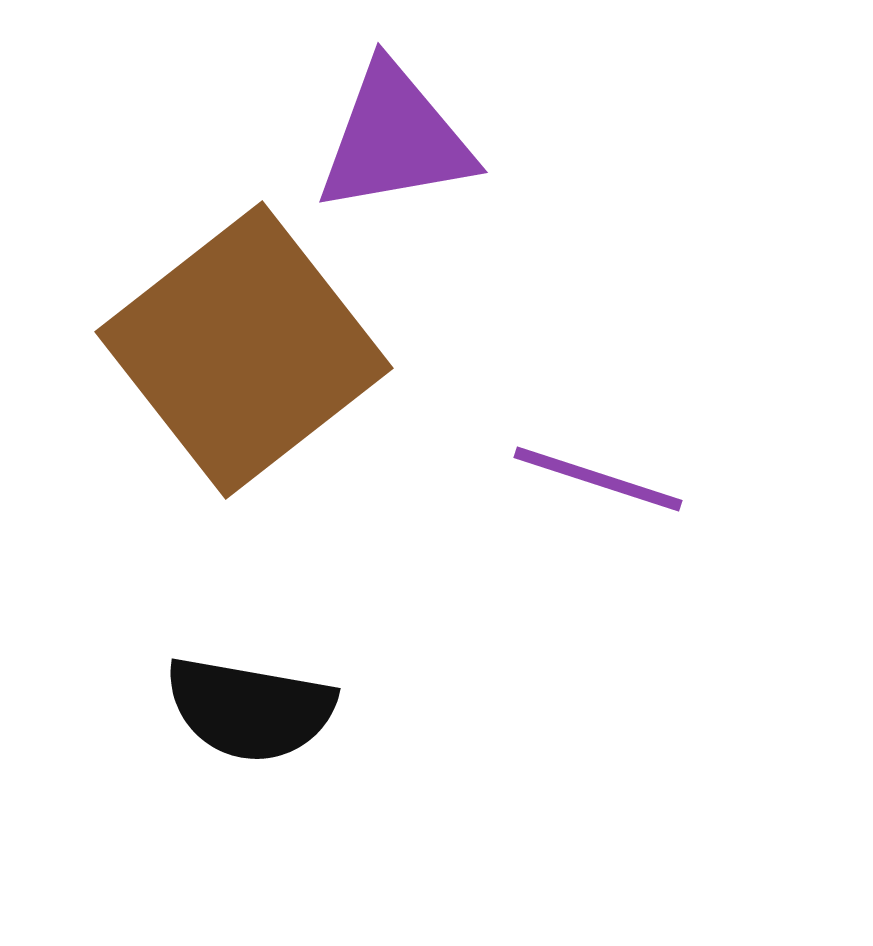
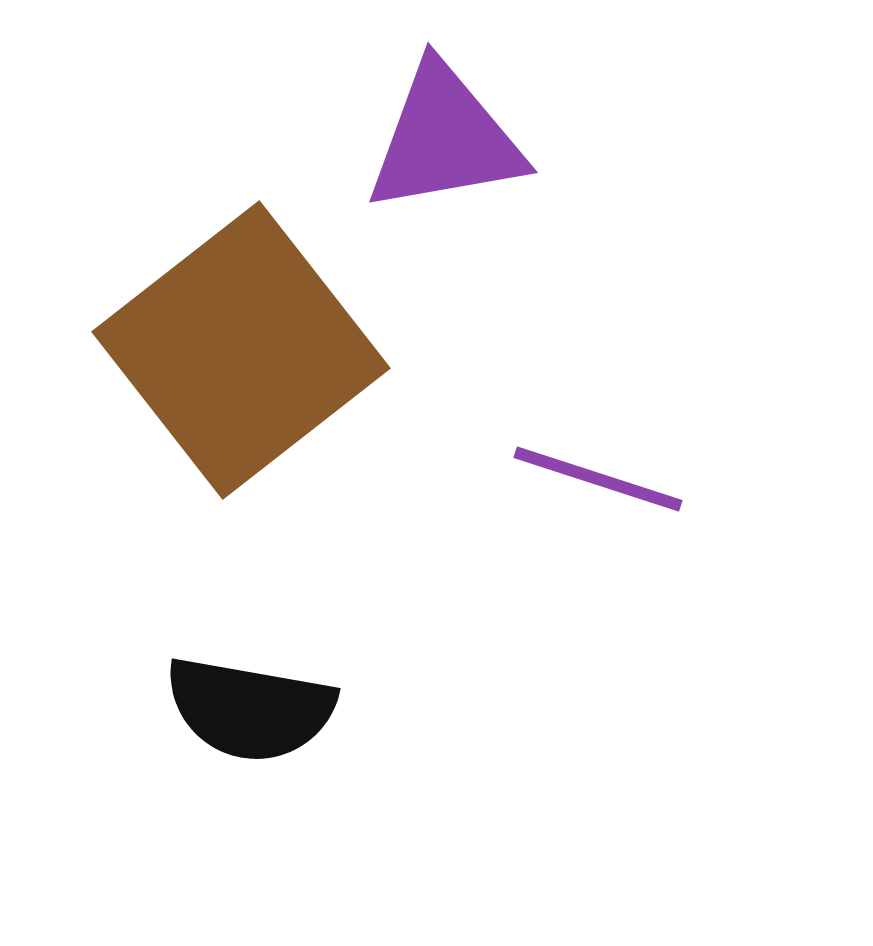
purple triangle: moved 50 px right
brown square: moved 3 px left
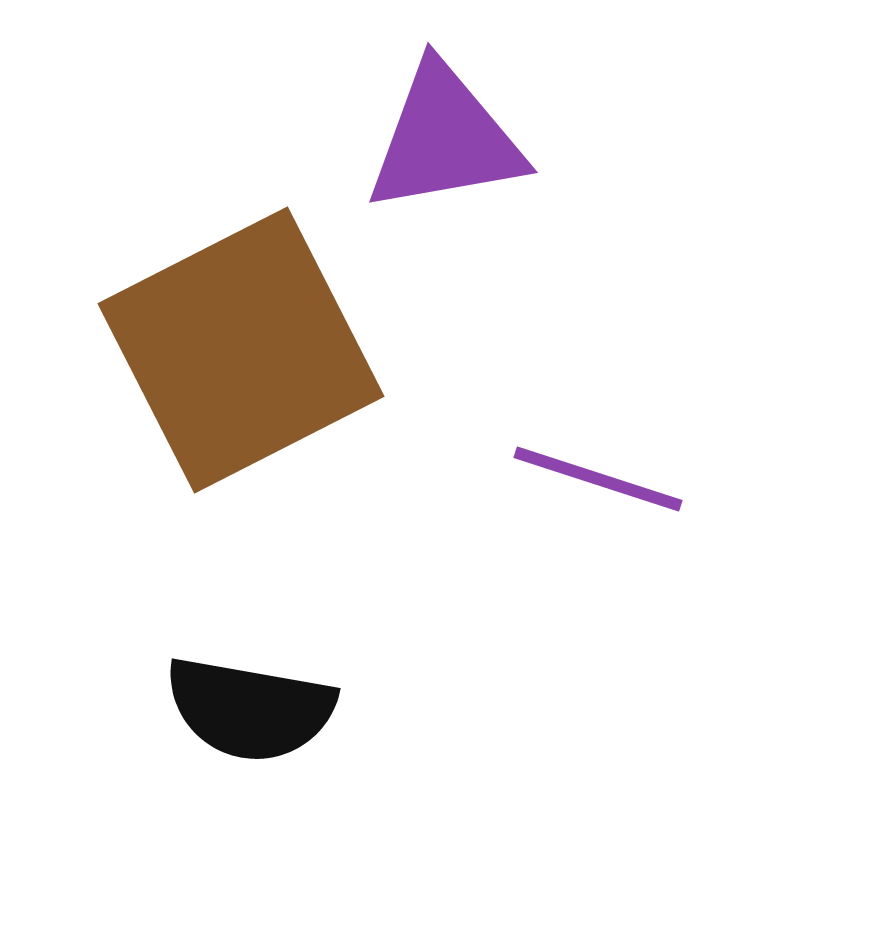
brown square: rotated 11 degrees clockwise
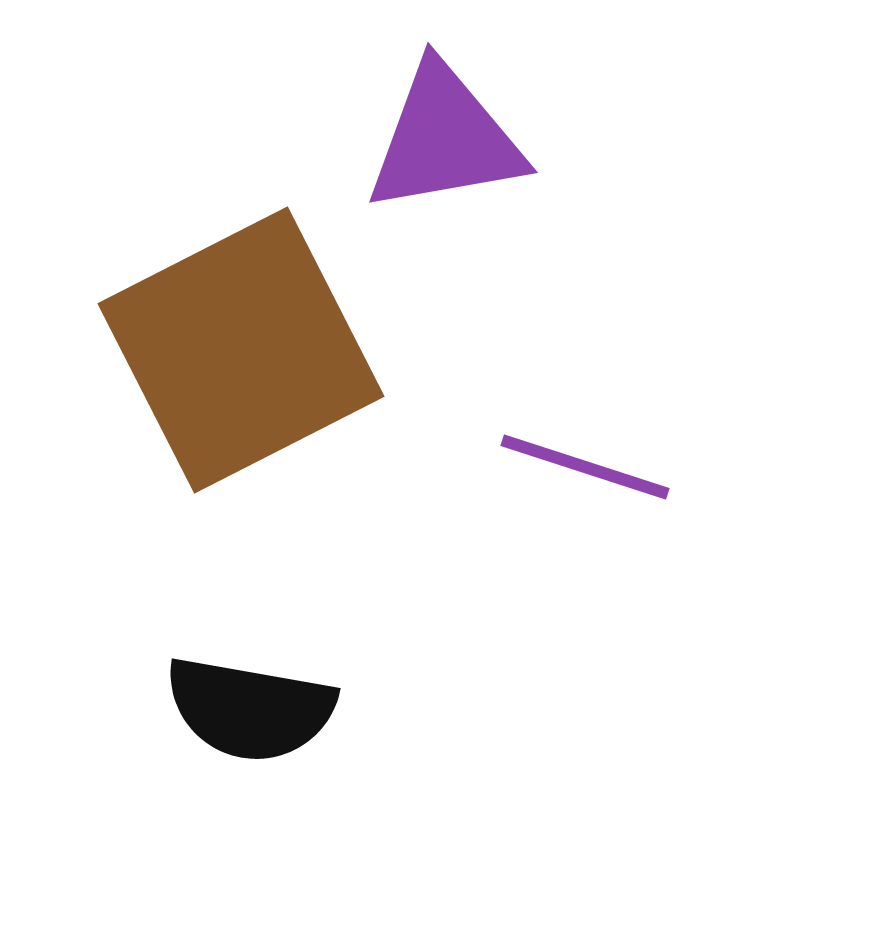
purple line: moved 13 px left, 12 px up
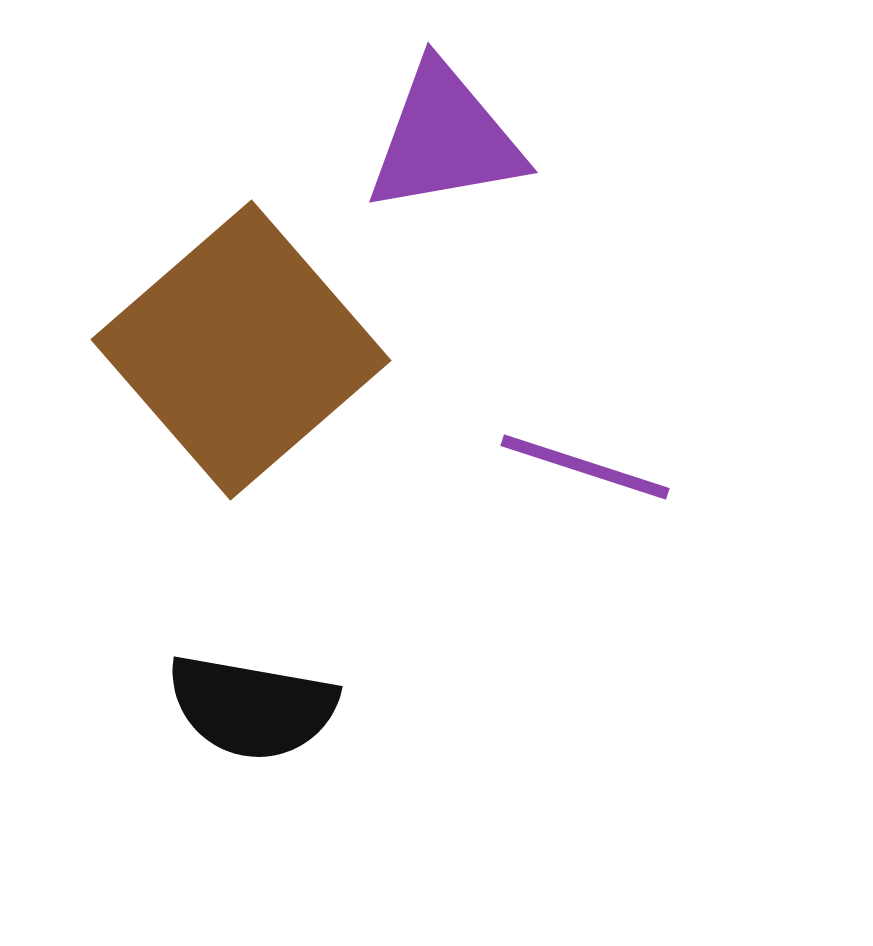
brown square: rotated 14 degrees counterclockwise
black semicircle: moved 2 px right, 2 px up
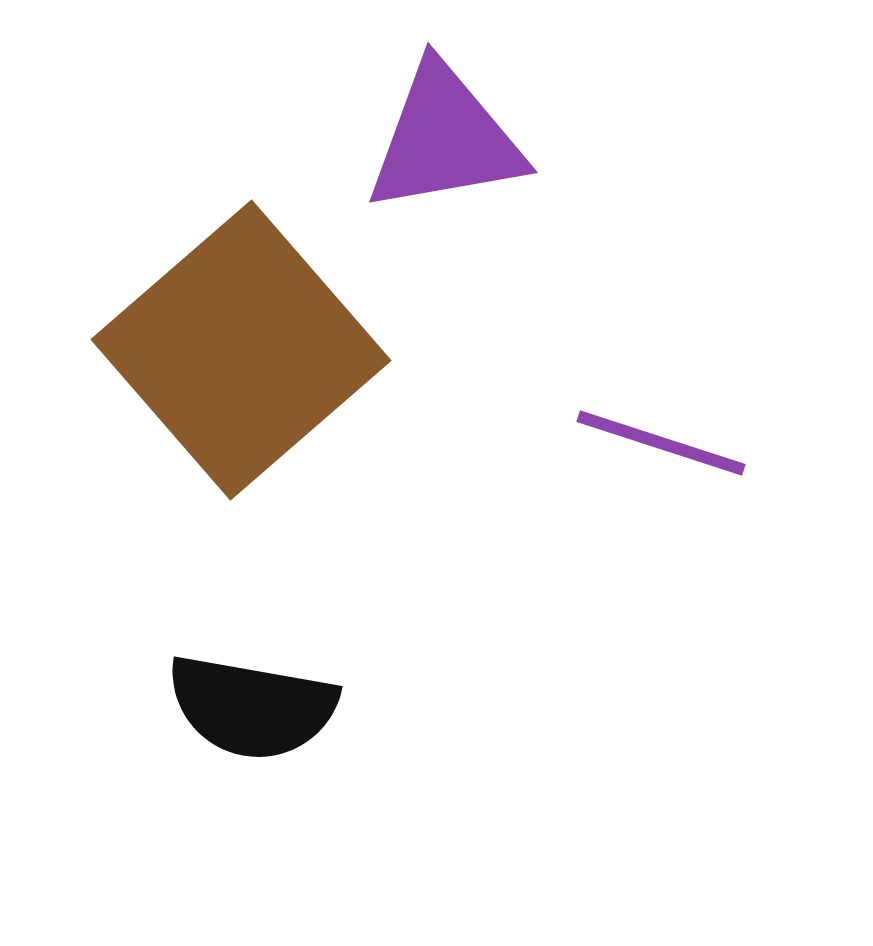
purple line: moved 76 px right, 24 px up
